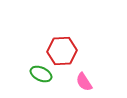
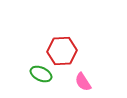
pink semicircle: moved 1 px left
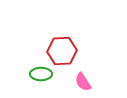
green ellipse: rotated 25 degrees counterclockwise
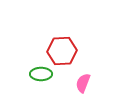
pink semicircle: moved 1 px down; rotated 54 degrees clockwise
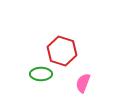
red hexagon: rotated 20 degrees clockwise
